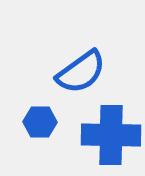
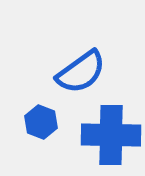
blue hexagon: moved 1 px right; rotated 20 degrees clockwise
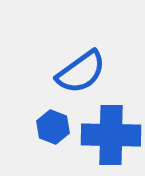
blue hexagon: moved 12 px right, 5 px down
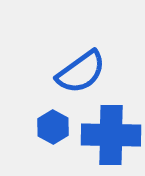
blue hexagon: rotated 8 degrees clockwise
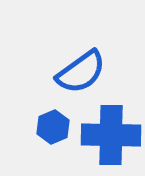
blue hexagon: rotated 8 degrees clockwise
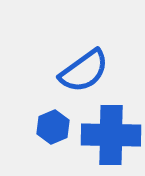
blue semicircle: moved 3 px right, 1 px up
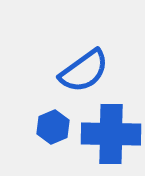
blue cross: moved 1 px up
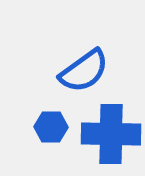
blue hexagon: moved 2 px left; rotated 24 degrees clockwise
